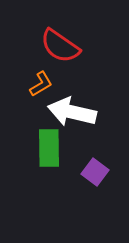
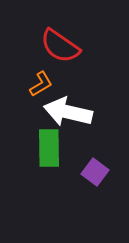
white arrow: moved 4 px left
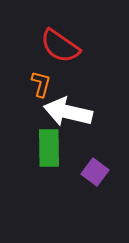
orange L-shape: rotated 44 degrees counterclockwise
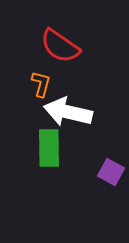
purple square: moved 16 px right; rotated 8 degrees counterclockwise
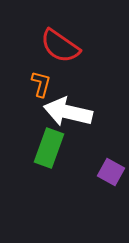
green rectangle: rotated 21 degrees clockwise
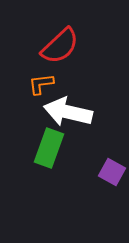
red semicircle: rotated 78 degrees counterclockwise
orange L-shape: rotated 112 degrees counterclockwise
purple square: moved 1 px right
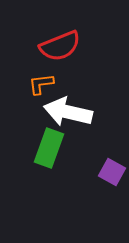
red semicircle: rotated 21 degrees clockwise
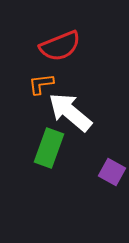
white arrow: moved 2 px right; rotated 27 degrees clockwise
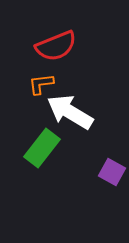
red semicircle: moved 4 px left
white arrow: rotated 9 degrees counterclockwise
green rectangle: moved 7 px left; rotated 18 degrees clockwise
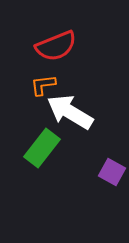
orange L-shape: moved 2 px right, 1 px down
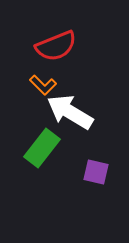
orange L-shape: rotated 128 degrees counterclockwise
purple square: moved 16 px left; rotated 16 degrees counterclockwise
